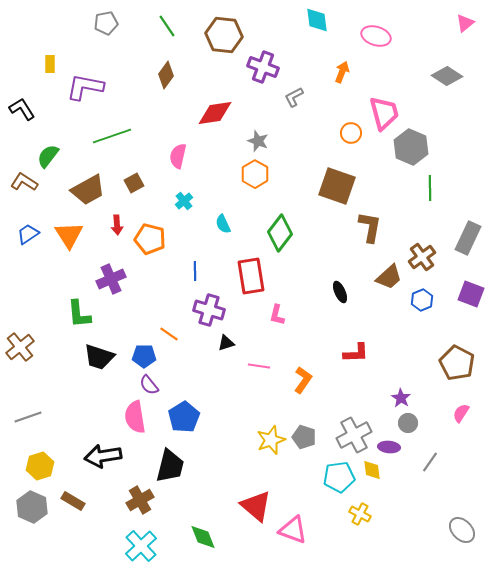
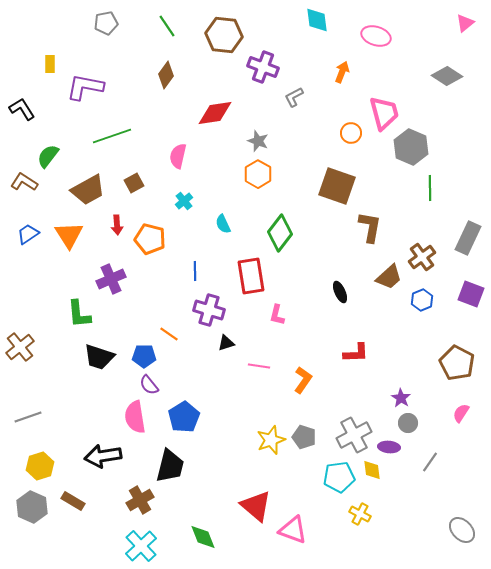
orange hexagon at (255, 174): moved 3 px right
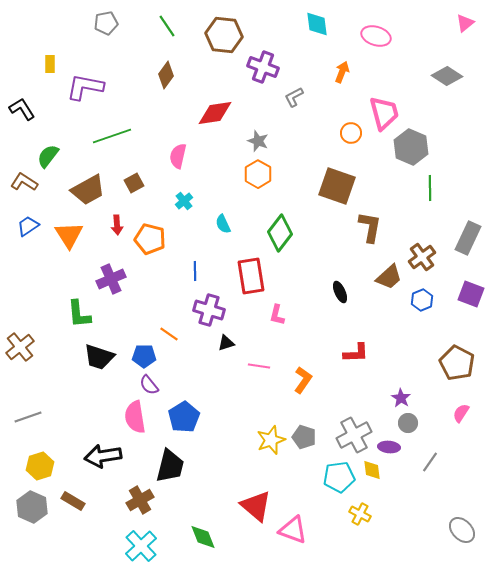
cyan diamond at (317, 20): moved 4 px down
blue trapezoid at (28, 234): moved 8 px up
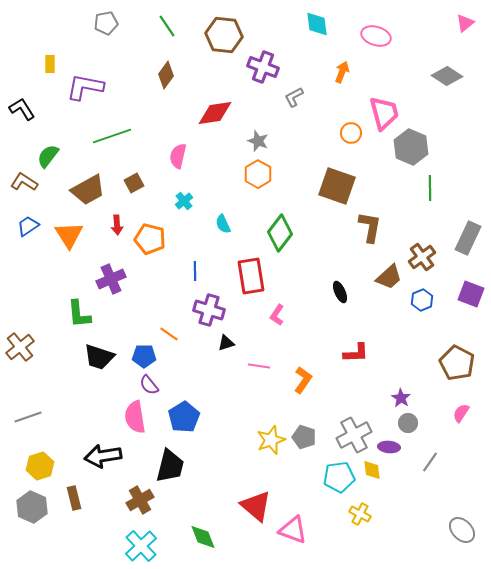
pink L-shape at (277, 315): rotated 20 degrees clockwise
brown rectangle at (73, 501): moved 1 px right, 3 px up; rotated 45 degrees clockwise
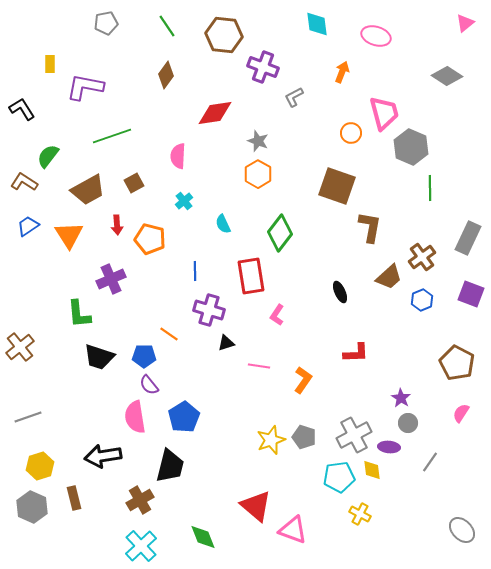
pink semicircle at (178, 156): rotated 10 degrees counterclockwise
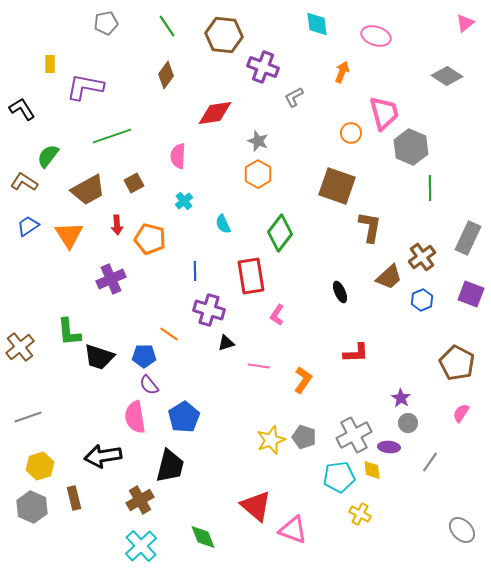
green L-shape at (79, 314): moved 10 px left, 18 px down
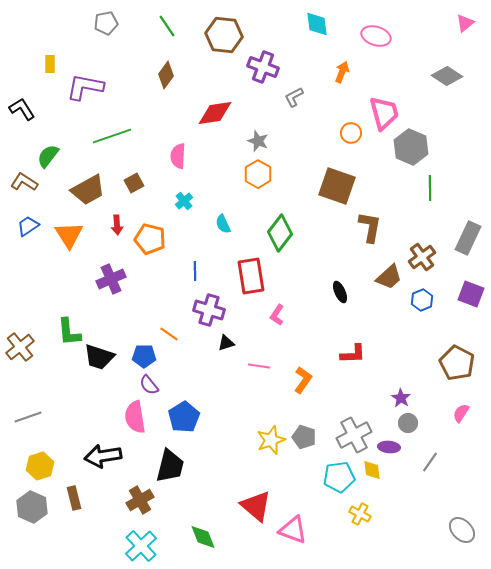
red L-shape at (356, 353): moved 3 px left, 1 px down
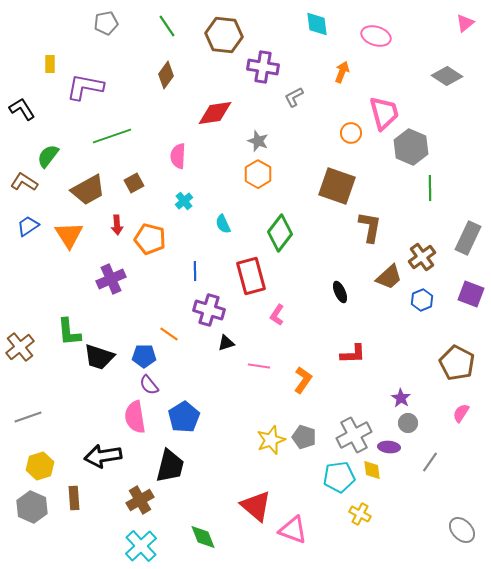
purple cross at (263, 67): rotated 12 degrees counterclockwise
red rectangle at (251, 276): rotated 6 degrees counterclockwise
brown rectangle at (74, 498): rotated 10 degrees clockwise
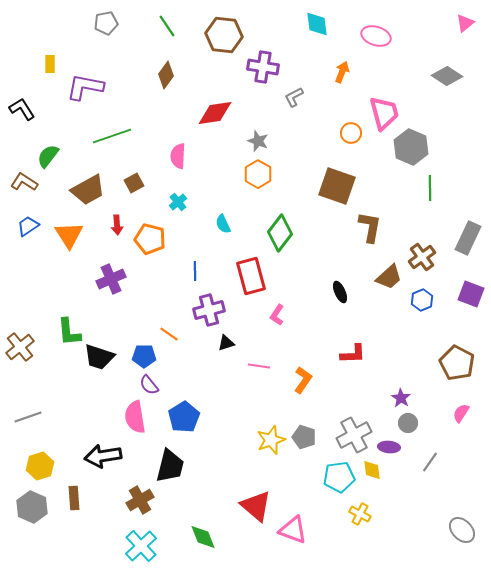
cyan cross at (184, 201): moved 6 px left, 1 px down
purple cross at (209, 310): rotated 32 degrees counterclockwise
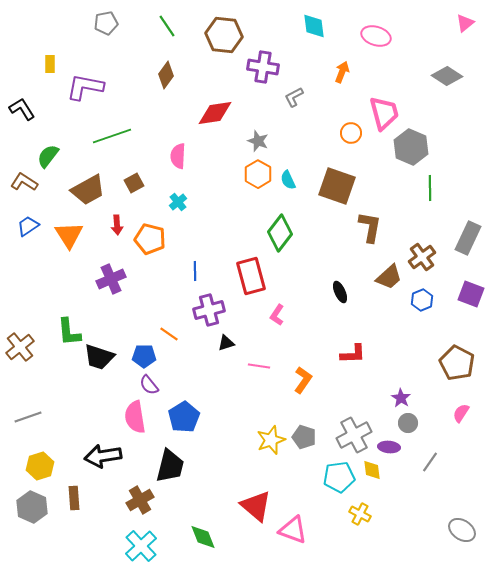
cyan diamond at (317, 24): moved 3 px left, 2 px down
cyan semicircle at (223, 224): moved 65 px right, 44 px up
gray ellipse at (462, 530): rotated 12 degrees counterclockwise
